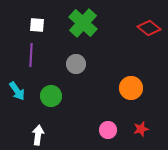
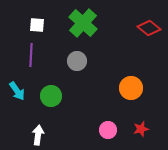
gray circle: moved 1 px right, 3 px up
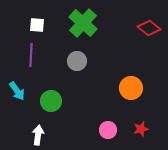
green circle: moved 5 px down
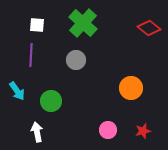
gray circle: moved 1 px left, 1 px up
red star: moved 2 px right, 2 px down
white arrow: moved 1 px left, 3 px up; rotated 18 degrees counterclockwise
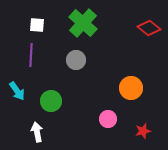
pink circle: moved 11 px up
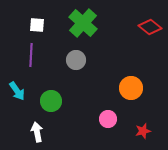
red diamond: moved 1 px right, 1 px up
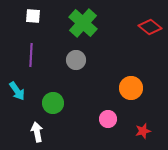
white square: moved 4 px left, 9 px up
green circle: moved 2 px right, 2 px down
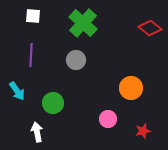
red diamond: moved 1 px down
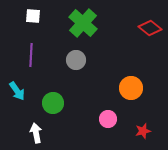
white arrow: moved 1 px left, 1 px down
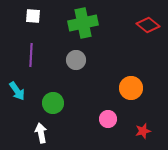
green cross: rotated 36 degrees clockwise
red diamond: moved 2 px left, 3 px up
white arrow: moved 5 px right
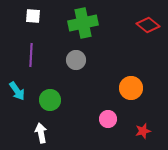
green circle: moved 3 px left, 3 px up
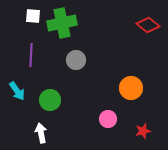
green cross: moved 21 px left
